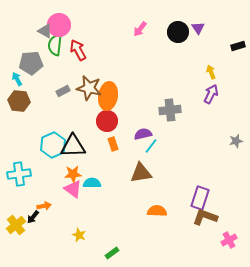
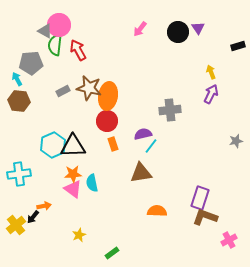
cyan semicircle: rotated 102 degrees counterclockwise
yellow star: rotated 24 degrees clockwise
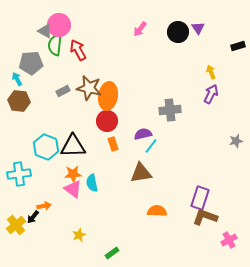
cyan hexagon: moved 7 px left, 2 px down; rotated 15 degrees counterclockwise
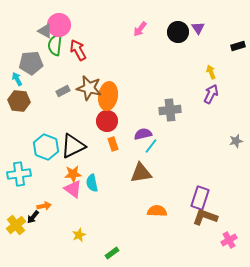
black triangle: rotated 24 degrees counterclockwise
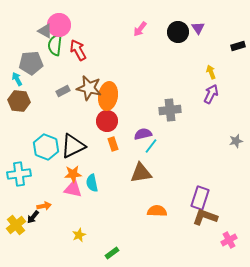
pink triangle: rotated 24 degrees counterclockwise
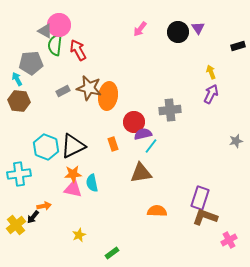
red circle: moved 27 px right, 1 px down
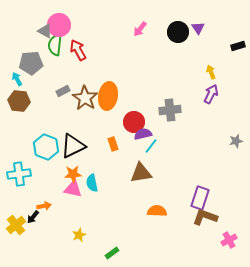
brown star: moved 4 px left, 10 px down; rotated 20 degrees clockwise
